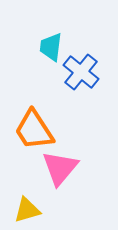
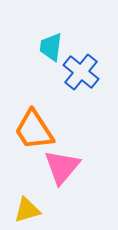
pink triangle: moved 2 px right, 1 px up
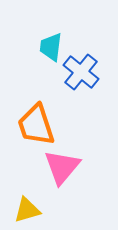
orange trapezoid: moved 2 px right, 5 px up; rotated 15 degrees clockwise
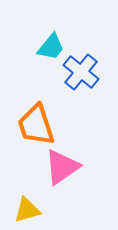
cyan trapezoid: rotated 148 degrees counterclockwise
pink triangle: rotated 15 degrees clockwise
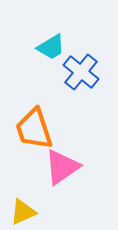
cyan trapezoid: rotated 20 degrees clockwise
orange trapezoid: moved 2 px left, 4 px down
yellow triangle: moved 4 px left, 2 px down; rotated 8 degrees counterclockwise
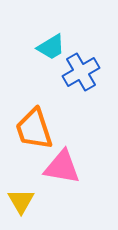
blue cross: rotated 21 degrees clockwise
pink triangle: rotated 45 degrees clockwise
yellow triangle: moved 2 px left, 11 px up; rotated 36 degrees counterclockwise
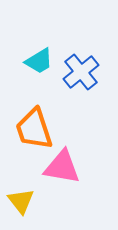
cyan trapezoid: moved 12 px left, 14 px down
blue cross: rotated 9 degrees counterclockwise
yellow triangle: rotated 8 degrees counterclockwise
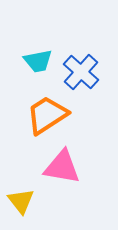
cyan trapezoid: moved 1 px left; rotated 20 degrees clockwise
blue cross: rotated 9 degrees counterclockwise
orange trapezoid: moved 13 px right, 14 px up; rotated 75 degrees clockwise
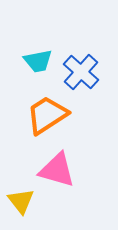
pink triangle: moved 5 px left, 3 px down; rotated 6 degrees clockwise
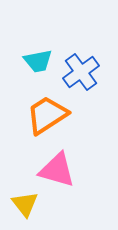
blue cross: rotated 12 degrees clockwise
yellow triangle: moved 4 px right, 3 px down
